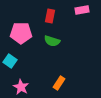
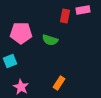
pink rectangle: moved 1 px right
red rectangle: moved 15 px right
green semicircle: moved 2 px left, 1 px up
cyan square: rotated 32 degrees clockwise
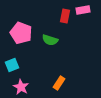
pink pentagon: rotated 20 degrees clockwise
cyan square: moved 2 px right, 4 px down
